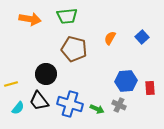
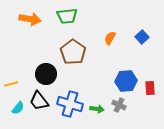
brown pentagon: moved 1 px left, 3 px down; rotated 20 degrees clockwise
green arrow: rotated 16 degrees counterclockwise
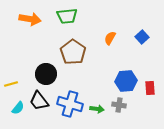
gray cross: rotated 16 degrees counterclockwise
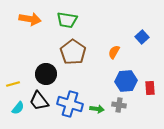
green trapezoid: moved 4 px down; rotated 15 degrees clockwise
orange semicircle: moved 4 px right, 14 px down
yellow line: moved 2 px right
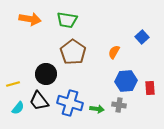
blue cross: moved 1 px up
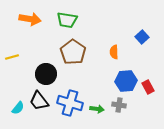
orange semicircle: rotated 32 degrees counterclockwise
yellow line: moved 1 px left, 27 px up
red rectangle: moved 2 px left, 1 px up; rotated 24 degrees counterclockwise
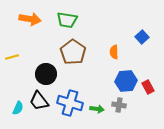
cyan semicircle: rotated 16 degrees counterclockwise
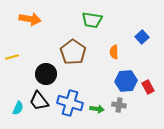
green trapezoid: moved 25 px right
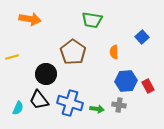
red rectangle: moved 1 px up
black trapezoid: moved 1 px up
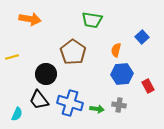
orange semicircle: moved 2 px right, 2 px up; rotated 16 degrees clockwise
blue hexagon: moved 4 px left, 7 px up
cyan semicircle: moved 1 px left, 6 px down
